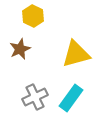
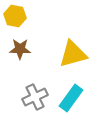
yellow hexagon: moved 18 px left; rotated 15 degrees counterclockwise
brown star: rotated 25 degrees clockwise
yellow triangle: moved 3 px left
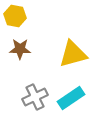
cyan rectangle: rotated 20 degrees clockwise
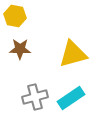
gray cross: rotated 10 degrees clockwise
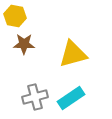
brown star: moved 4 px right, 5 px up
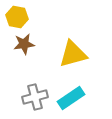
yellow hexagon: moved 2 px right, 1 px down
brown star: rotated 10 degrees counterclockwise
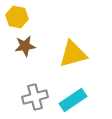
brown star: moved 1 px right, 2 px down
cyan rectangle: moved 2 px right, 2 px down
